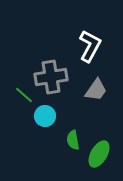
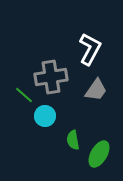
white L-shape: moved 3 px down
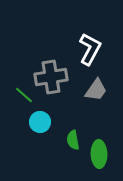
cyan circle: moved 5 px left, 6 px down
green ellipse: rotated 32 degrees counterclockwise
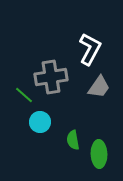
gray trapezoid: moved 3 px right, 3 px up
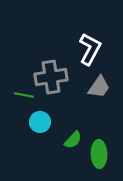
green line: rotated 30 degrees counterclockwise
green semicircle: rotated 126 degrees counterclockwise
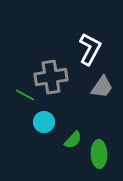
gray trapezoid: moved 3 px right
green line: moved 1 px right; rotated 18 degrees clockwise
cyan circle: moved 4 px right
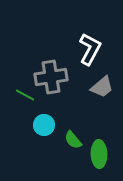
gray trapezoid: rotated 15 degrees clockwise
cyan circle: moved 3 px down
green semicircle: rotated 96 degrees clockwise
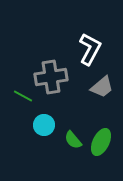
green line: moved 2 px left, 1 px down
green ellipse: moved 2 px right, 12 px up; rotated 28 degrees clockwise
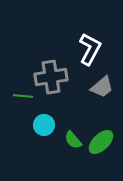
green line: rotated 24 degrees counterclockwise
green ellipse: rotated 20 degrees clockwise
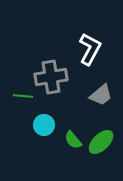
gray trapezoid: moved 1 px left, 8 px down
